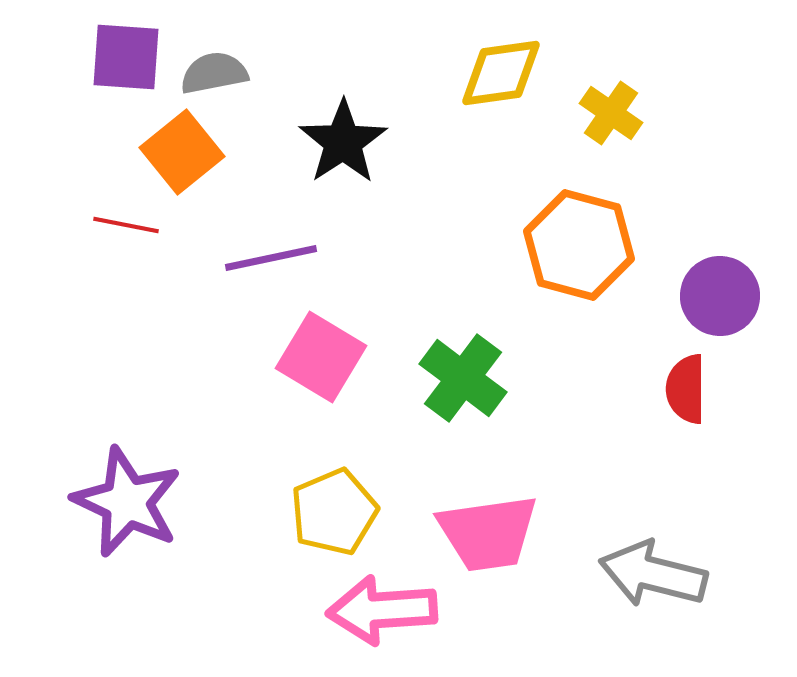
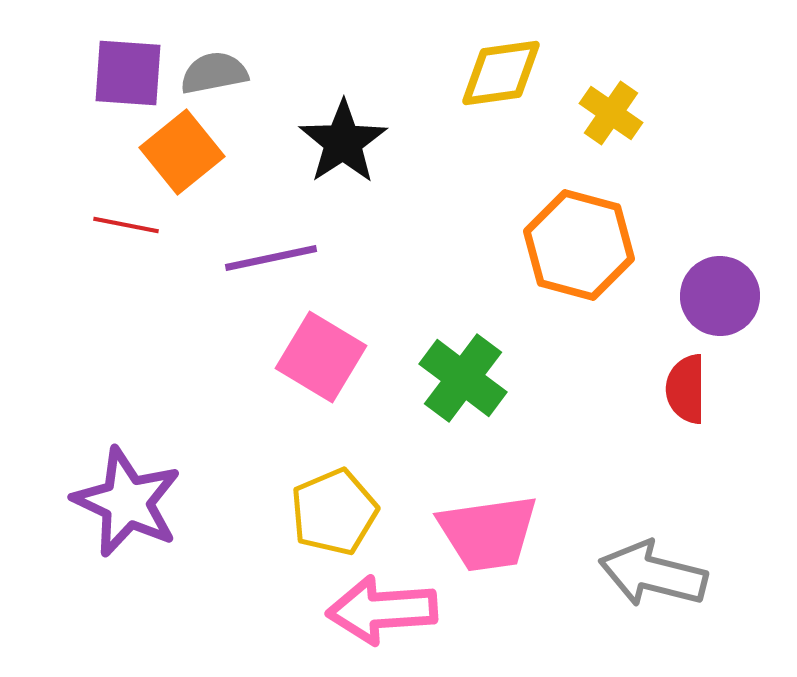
purple square: moved 2 px right, 16 px down
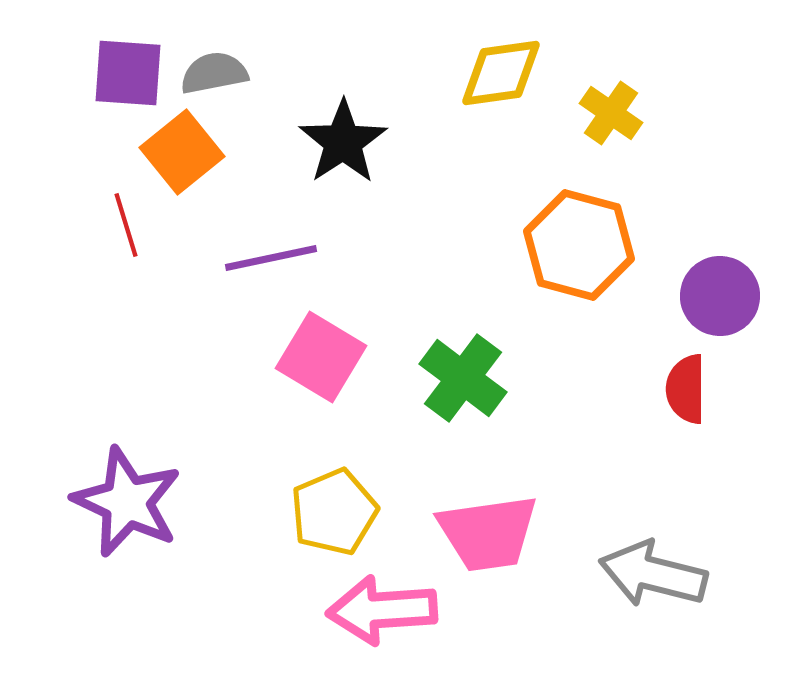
red line: rotated 62 degrees clockwise
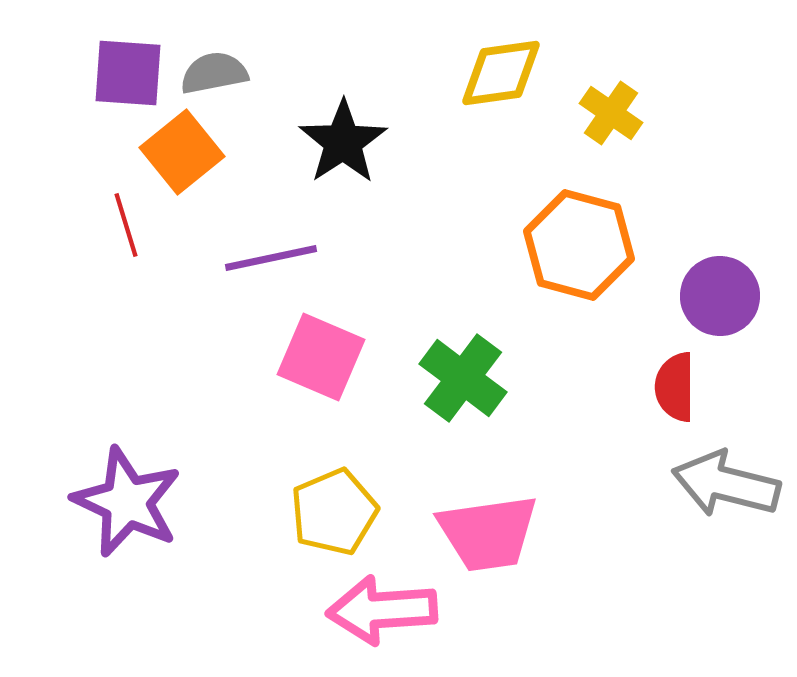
pink square: rotated 8 degrees counterclockwise
red semicircle: moved 11 px left, 2 px up
gray arrow: moved 73 px right, 90 px up
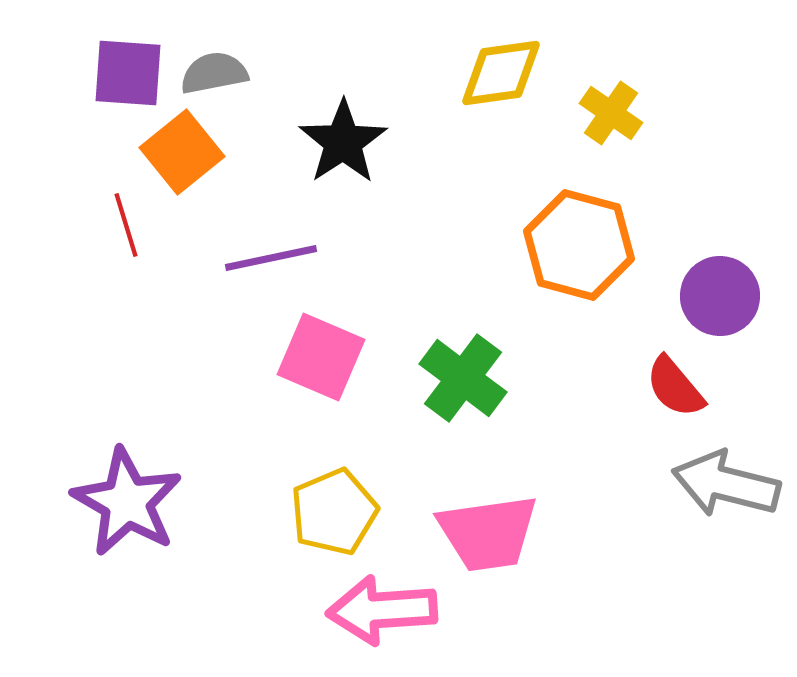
red semicircle: rotated 40 degrees counterclockwise
purple star: rotated 5 degrees clockwise
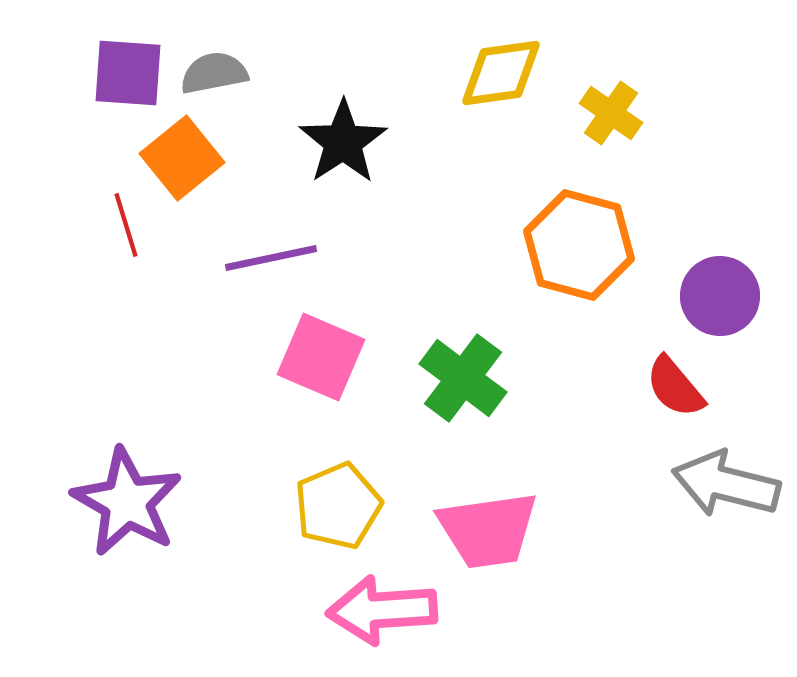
orange square: moved 6 px down
yellow pentagon: moved 4 px right, 6 px up
pink trapezoid: moved 3 px up
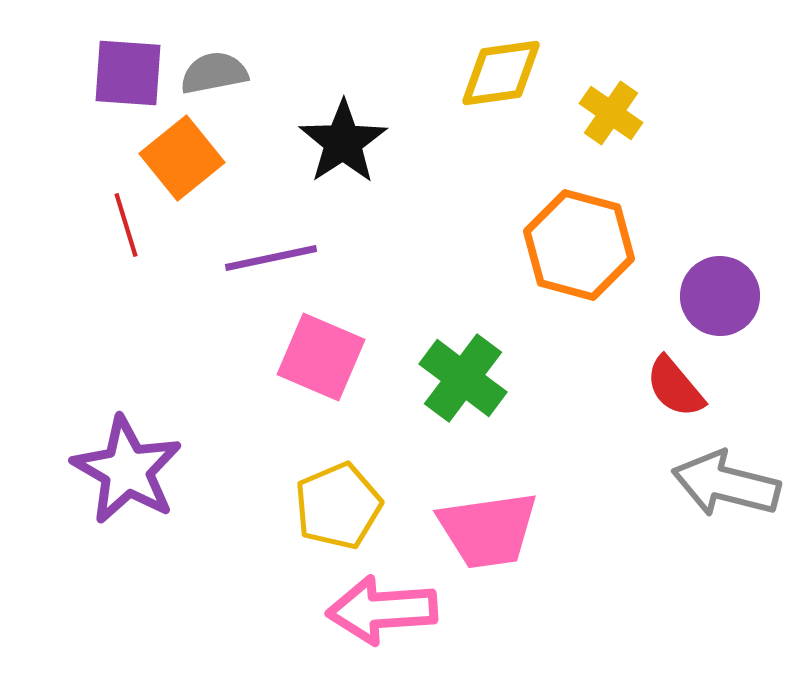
purple star: moved 32 px up
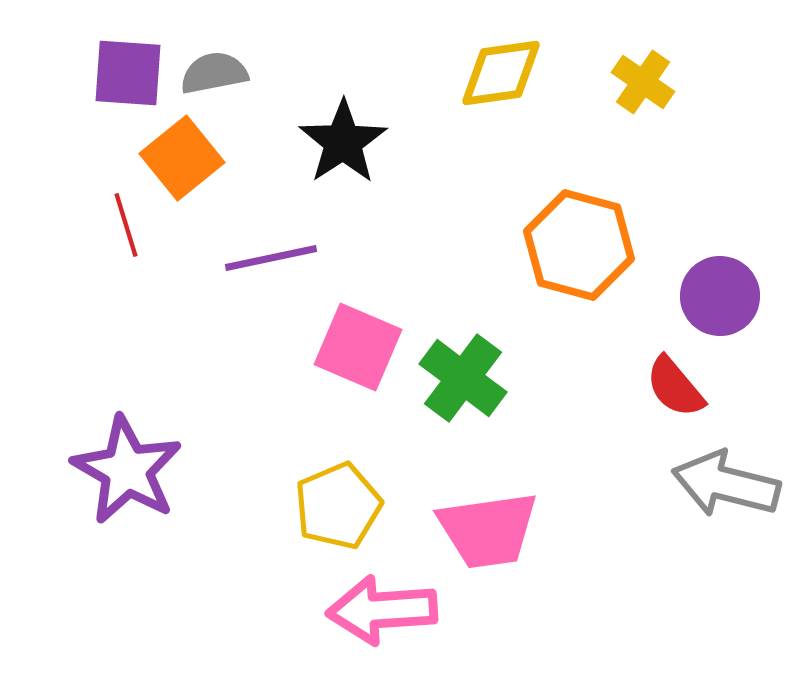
yellow cross: moved 32 px right, 31 px up
pink square: moved 37 px right, 10 px up
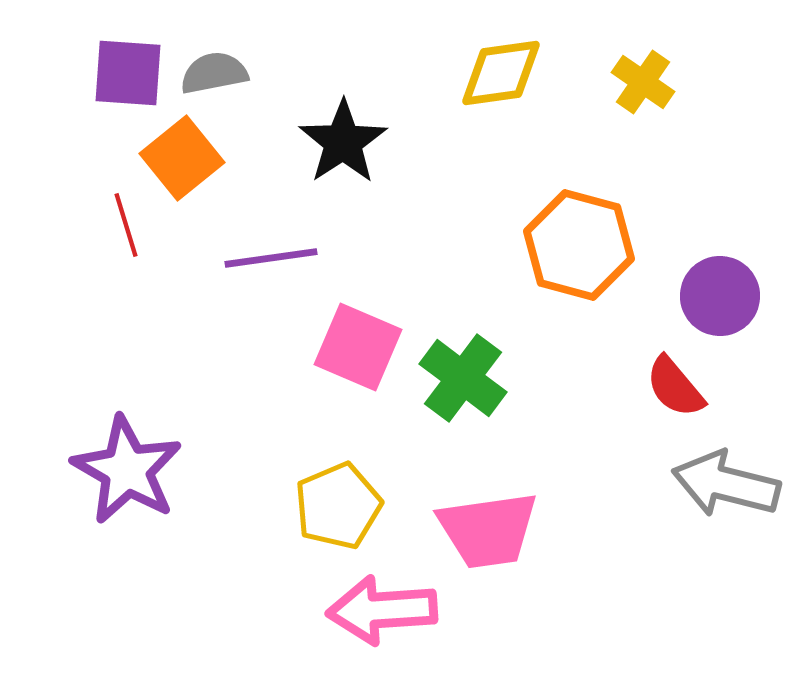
purple line: rotated 4 degrees clockwise
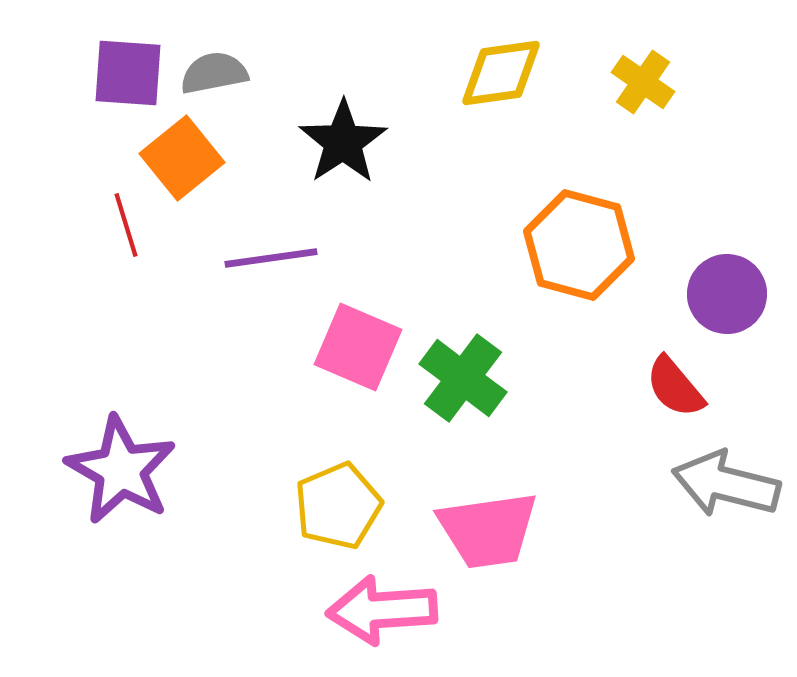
purple circle: moved 7 px right, 2 px up
purple star: moved 6 px left
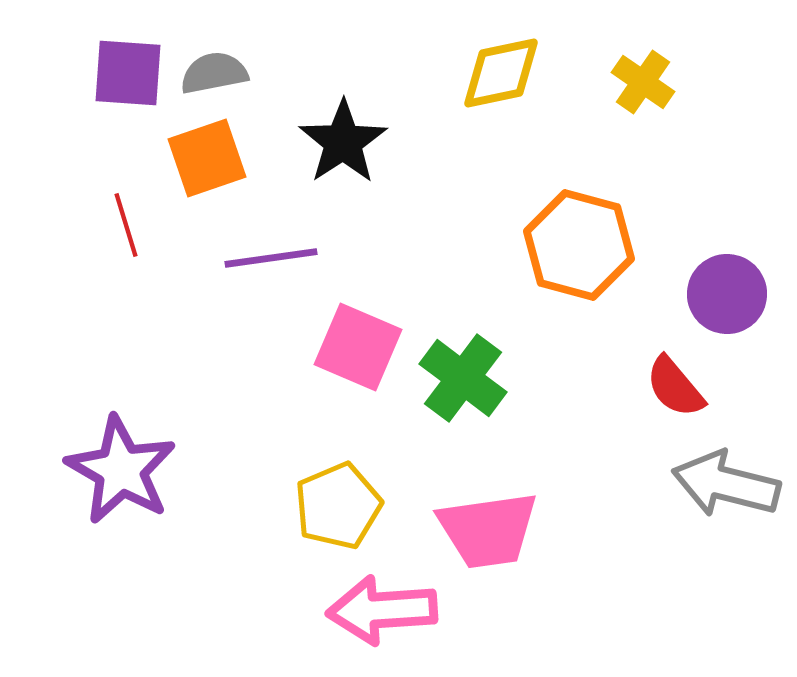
yellow diamond: rotated 4 degrees counterclockwise
orange square: moved 25 px right; rotated 20 degrees clockwise
